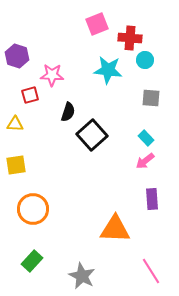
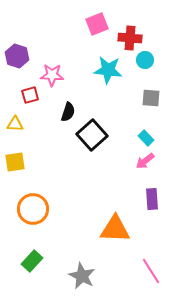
yellow square: moved 1 px left, 3 px up
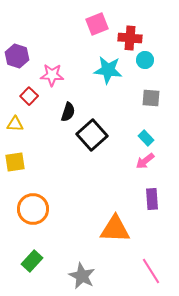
red square: moved 1 px left, 1 px down; rotated 30 degrees counterclockwise
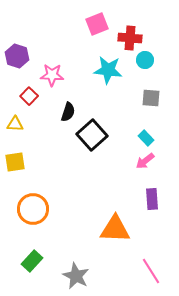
gray star: moved 6 px left
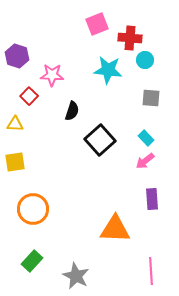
black semicircle: moved 4 px right, 1 px up
black square: moved 8 px right, 5 px down
pink line: rotated 28 degrees clockwise
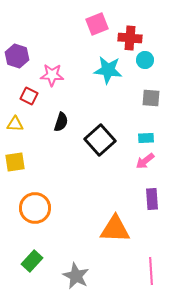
red square: rotated 18 degrees counterclockwise
black semicircle: moved 11 px left, 11 px down
cyan rectangle: rotated 49 degrees counterclockwise
orange circle: moved 2 px right, 1 px up
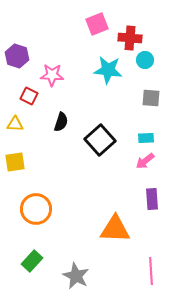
orange circle: moved 1 px right, 1 px down
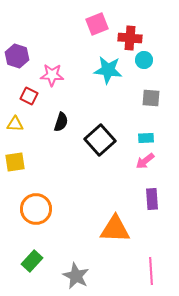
cyan circle: moved 1 px left
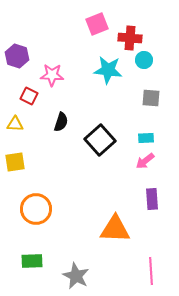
green rectangle: rotated 45 degrees clockwise
